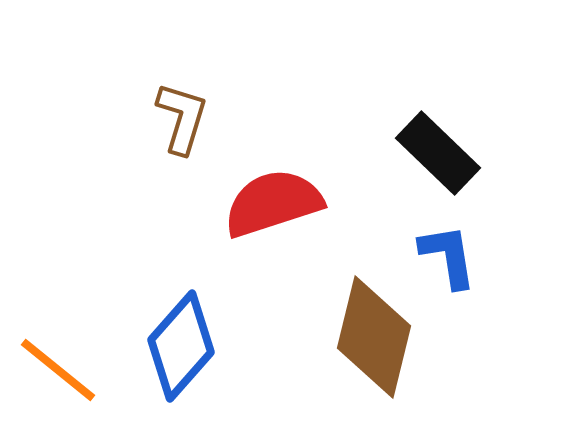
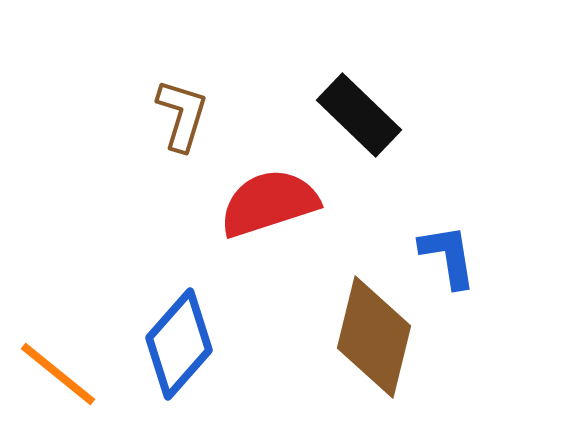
brown L-shape: moved 3 px up
black rectangle: moved 79 px left, 38 px up
red semicircle: moved 4 px left
blue diamond: moved 2 px left, 2 px up
orange line: moved 4 px down
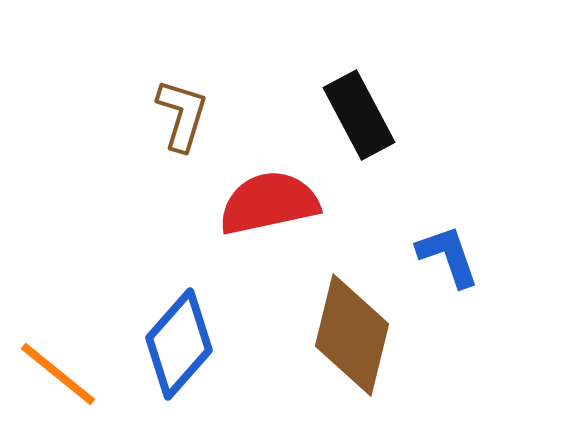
black rectangle: rotated 18 degrees clockwise
red semicircle: rotated 6 degrees clockwise
blue L-shape: rotated 10 degrees counterclockwise
brown diamond: moved 22 px left, 2 px up
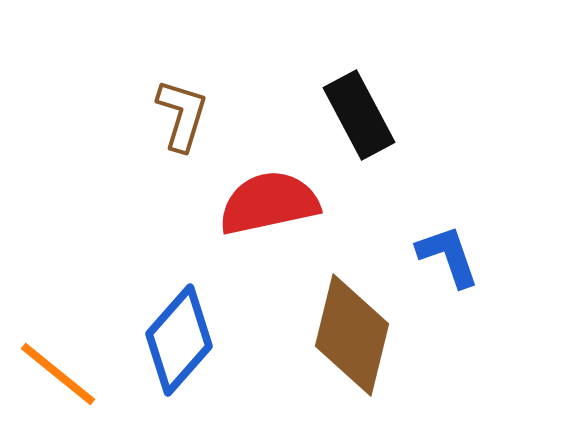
blue diamond: moved 4 px up
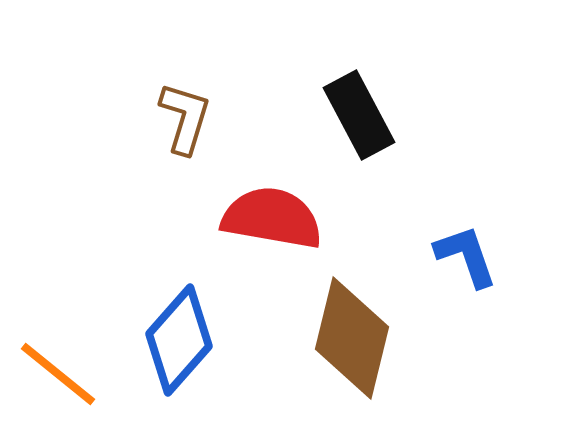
brown L-shape: moved 3 px right, 3 px down
red semicircle: moved 3 px right, 15 px down; rotated 22 degrees clockwise
blue L-shape: moved 18 px right
brown diamond: moved 3 px down
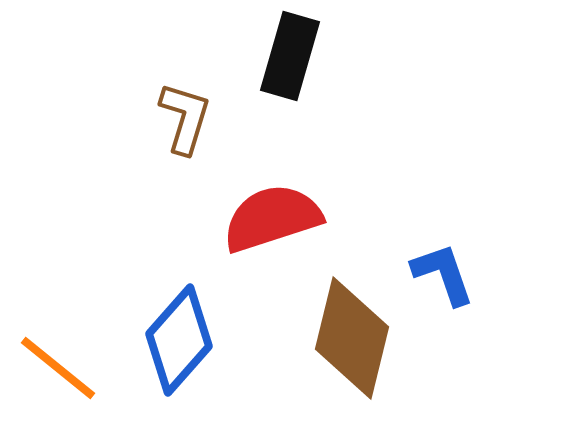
black rectangle: moved 69 px left, 59 px up; rotated 44 degrees clockwise
red semicircle: rotated 28 degrees counterclockwise
blue L-shape: moved 23 px left, 18 px down
orange line: moved 6 px up
